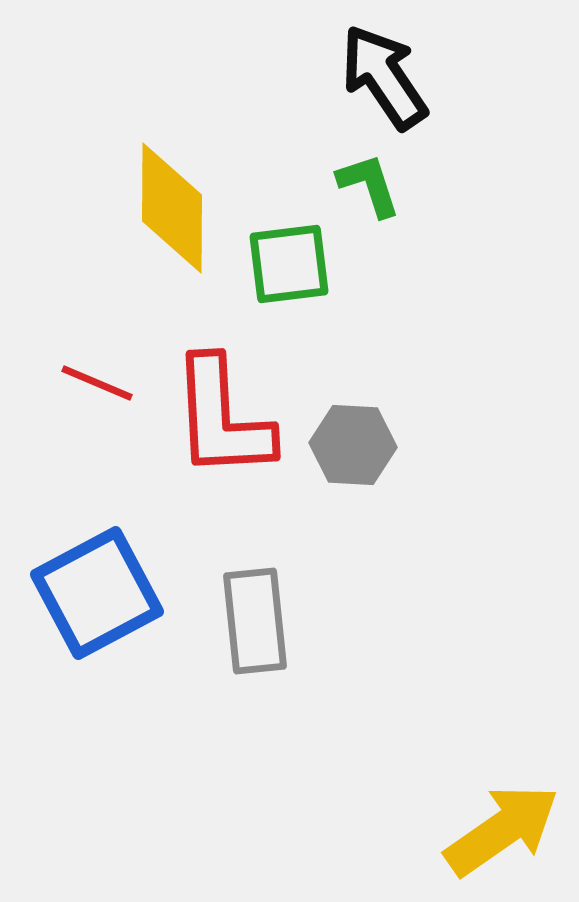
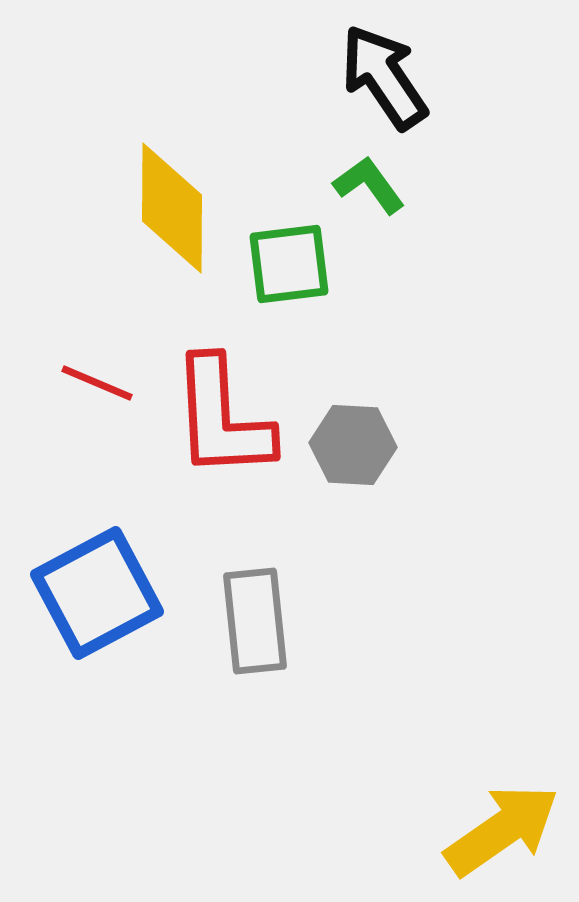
green L-shape: rotated 18 degrees counterclockwise
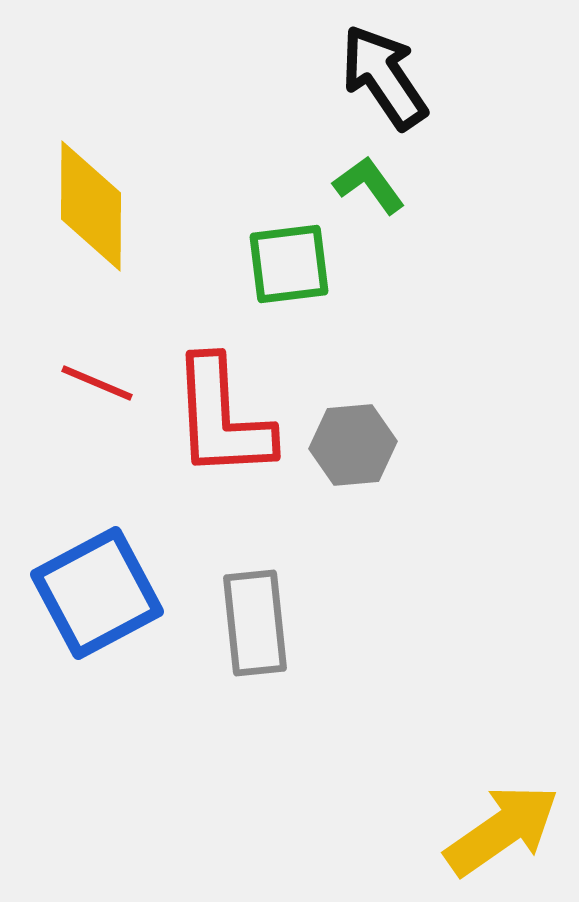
yellow diamond: moved 81 px left, 2 px up
gray hexagon: rotated 8 degrees counterclockwise
gray rectangle: moved 2 px down
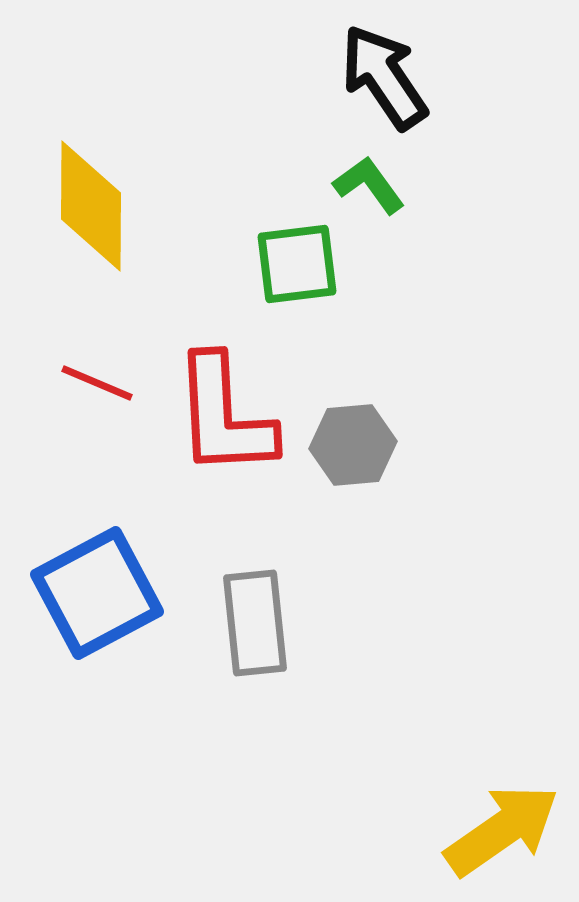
green square: moved 8 px right
red L-shape: moved 2 px right, 2 px up
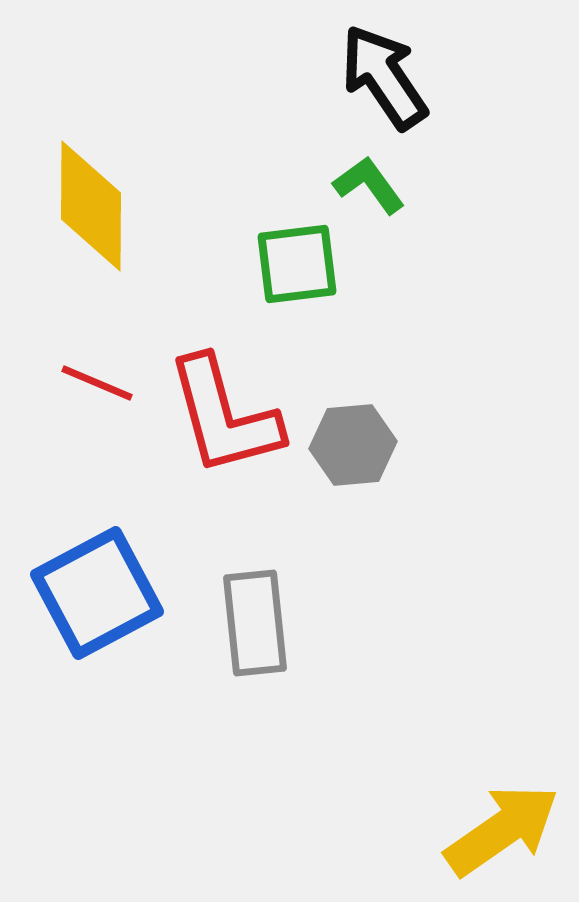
red L-shape: rotated 12 degrees counterclockwise
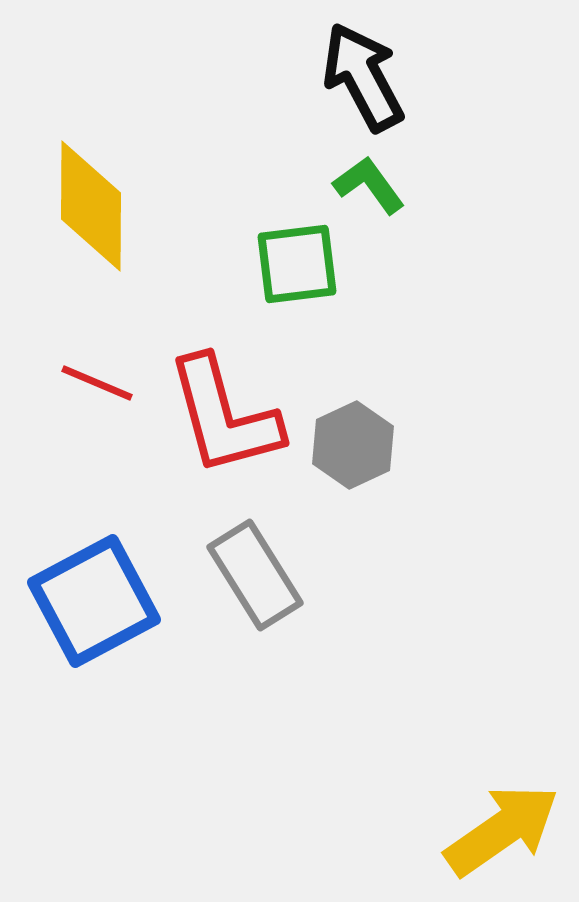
black arrow: moved 21 px left; rotated 6 degrees clockwise
gray hexagon: rotated 20 degrees counterclockwise
blue square: moved 3 px left, 8 px down
gray rectangle: moved 48 px up; rotated 26 degrees counterclockwise
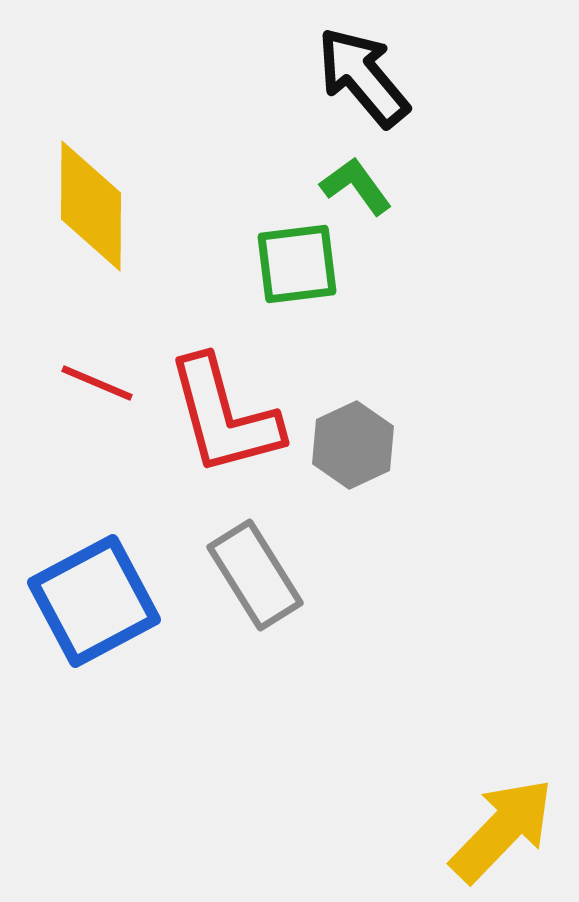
black arrow: rotated 12 degrees counterclockwise
green L-shape: moved 13 px left, 1 px down
yellow arrow: rotated 11 degrees counterclockwise
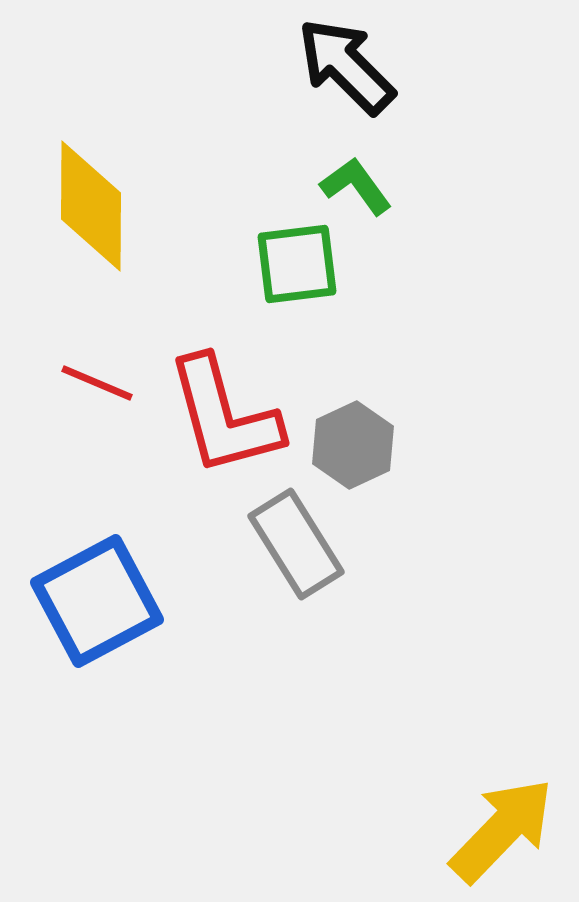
black arrow: moved 17 px left, 11 px up; rotated 5 degrees counterclockwise
gray rectangle: moved 41 px right, 31 px up
blue square: moved 3 px right
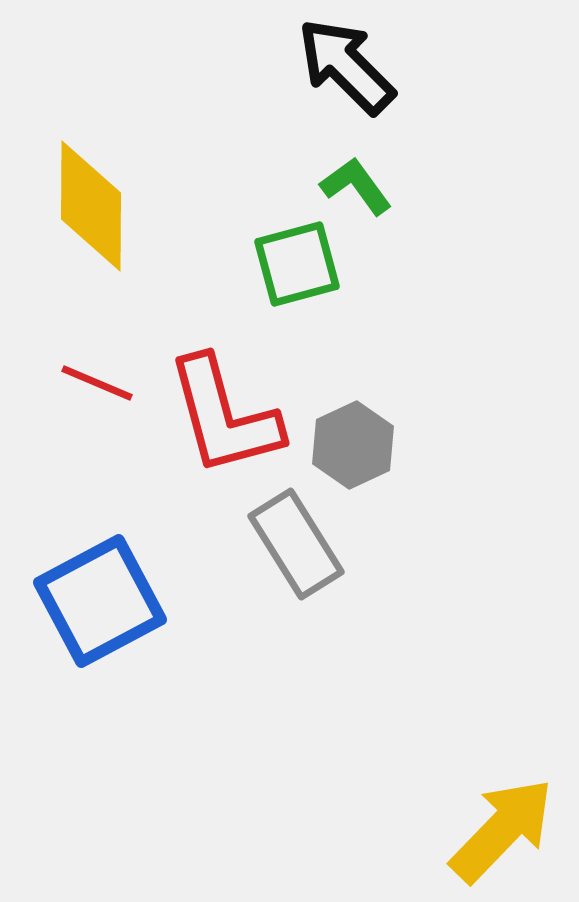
green square: rotated 8 degrees counterclockwise
blue square: moved 3 px right
